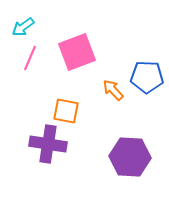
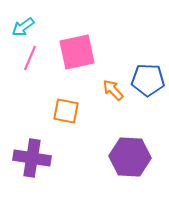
pink square: rotated 9 degrees clockwise
blue pentagon: moved 1 px right, 3 px down
purple cross: moved 16 px left, 14 px down
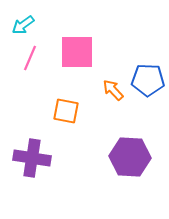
cyan arrow: moved 2 px up
pink square: rotated 12 degrees clockwise
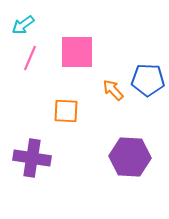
orange square: rotated 8 degrees counterclockwise
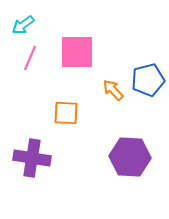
blue pentagon: rotated 16 degrees counterclockwise
orange square: moved 2 px down
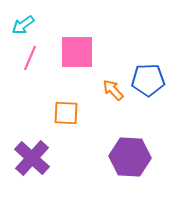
blue pentagon: rotated 12 degrees clockwise
purple cross: rotated 33 degrees clockwise
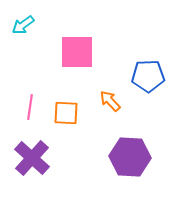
pink line: moved 49 px down; rotated 15 degrees counterclockwise
blue pentagon: moved 4 px up
orange arrow: moved 3 px left, 11 px down
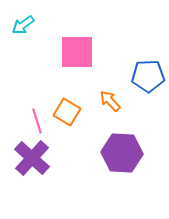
pink line: moved 7 px right, 14 px down; rotated 25 degrees counterclockwise
orange square: moved 1 px right, 1 px up; rotated 28 degrees clockwise
purple hexagon: moved 8 px left, 4 px up
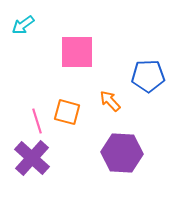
orange square: rotated 16 degrees counterclockwise
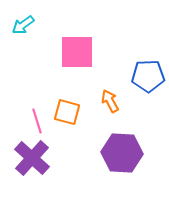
orange arrow: rotated 15 degrees clockwise
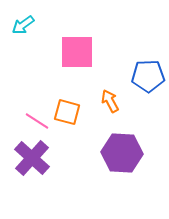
pink line: rotated 40 degrees counterclockwise
